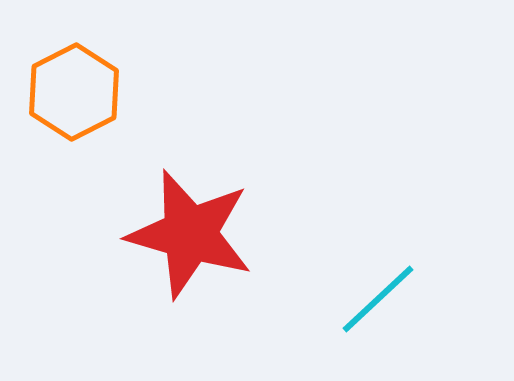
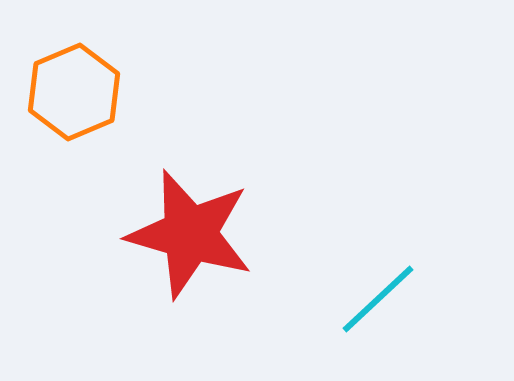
orange hexagon: rotated 4 degrees clockwise
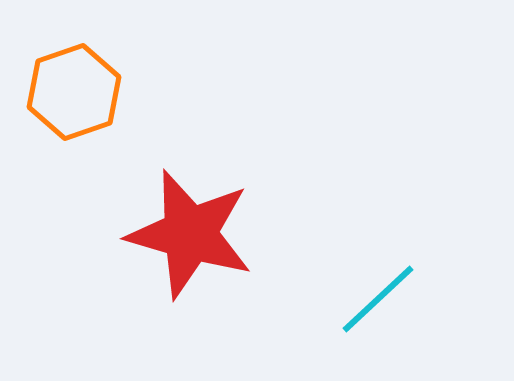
orange hexagon: rotated 4 degrees clockwise
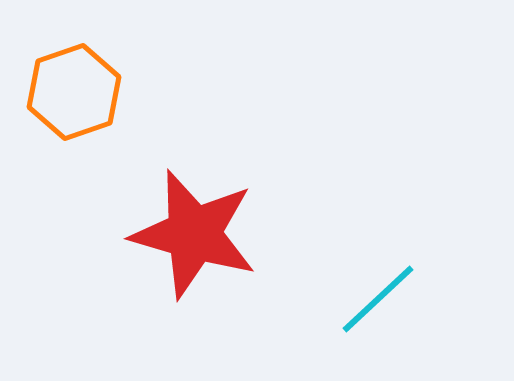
red star: moved 4 px right
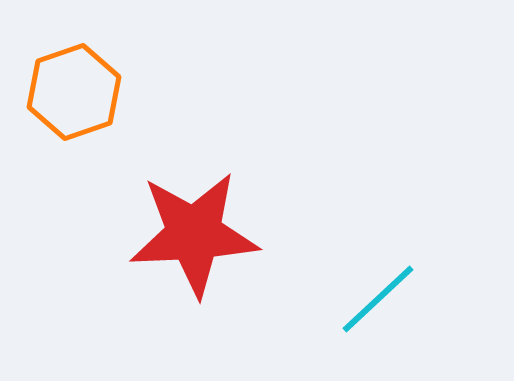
red star: rotated 19 degrees counterclockwise
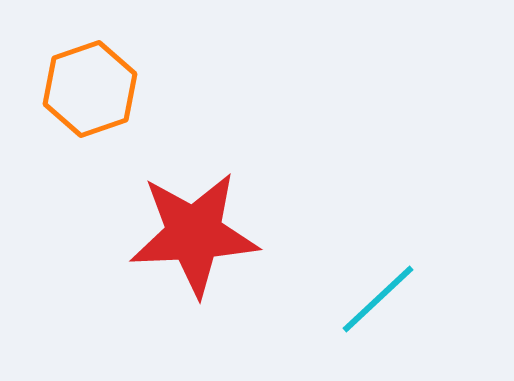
orange hexagon: moved 16 px right, 3 px up
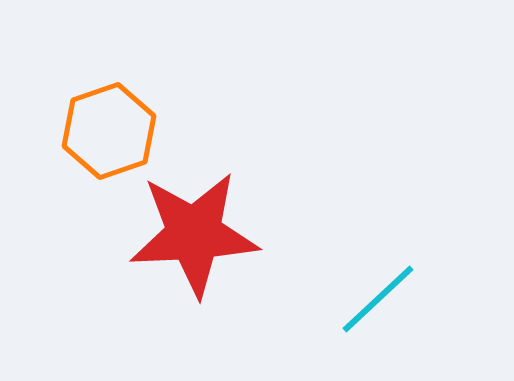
orange hexagon: moved 19 px right, 42 px down
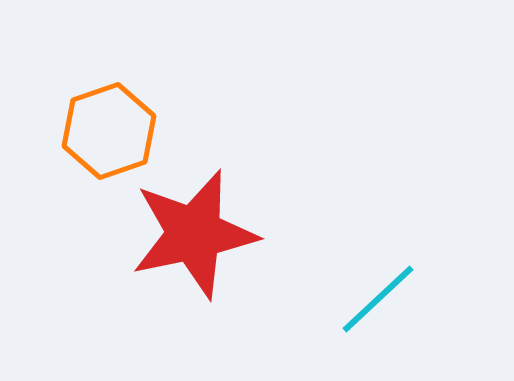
red star: rotated 9 degrees counterclockwise
